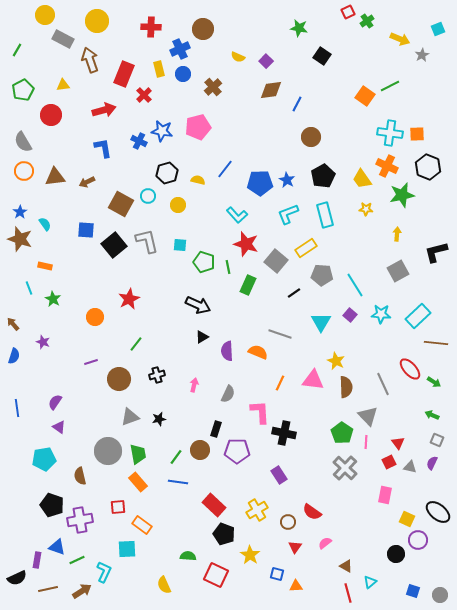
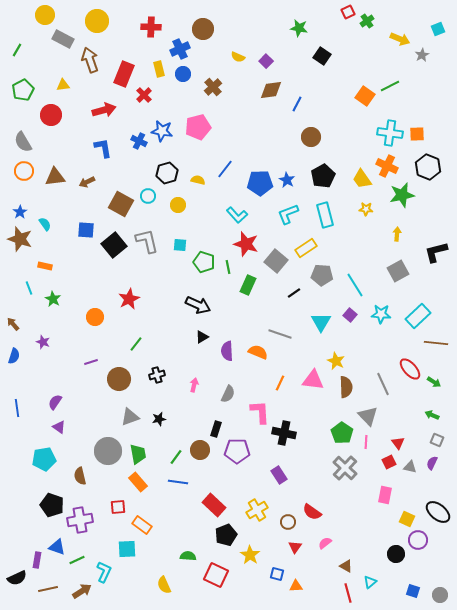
black pentagon at (224, 534): moved 2 px right, 1 px down; rotated 30 degrees clockwise
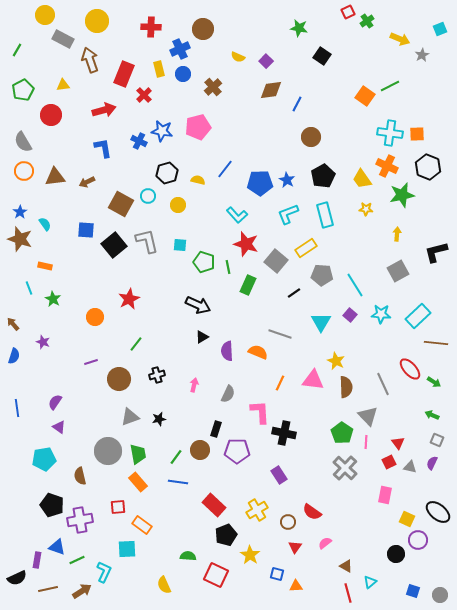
cyan square at (438, 29): moved 2 px right
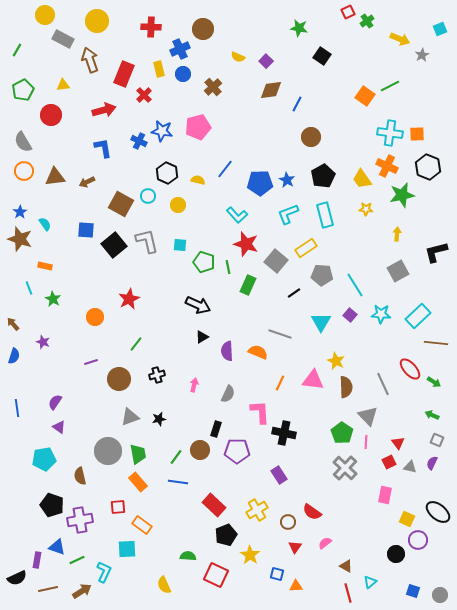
black hexagon at (167, 173): rotated 20 degrees counterclockwise
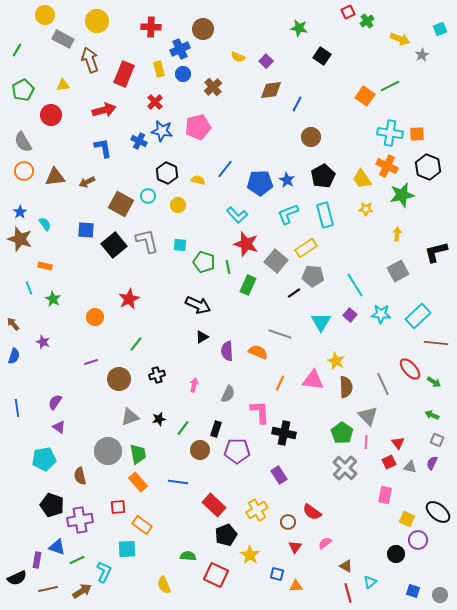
red cross at (144, 95): moved 11 px right, 7 px down
gray pentagon at (322, 275): moved 9 px left, 1 px down
green line at (176, 457): moved 7 px right, 29 px up
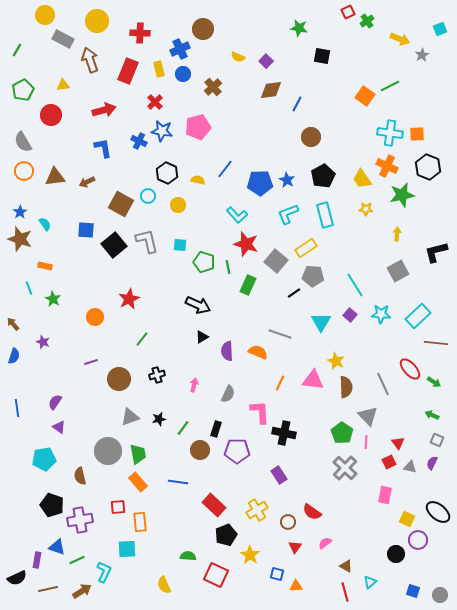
red cross at (151, 27): moved 11 px left, 6 px down
black square at (322, 56): rotated 24 degrees counterclockwise
red rectangle at (124, 74): moved 4 px right, 3 px up
green line at (136, 344): moved 6 px right, 5 px up
orange rectangle at (142, 525): moved 2 px left, 3 px up; rotated 48 degrees clockwise
red line at (348, 593): moved 3 px left, 1 px up
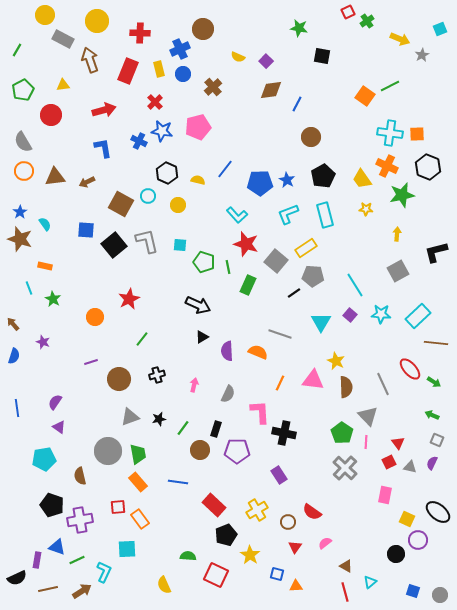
orange rectangle at (140, 522): moved 3 px up; rotated 30 degrees counterclockwise
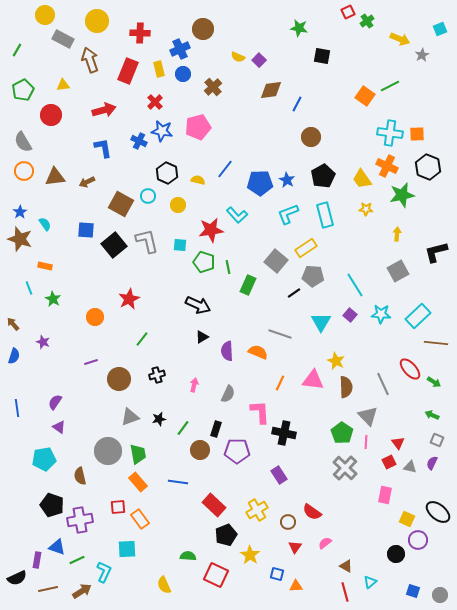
purple square at (266, 61): moved 7 px left, 1 px up
red star at (246, 244): moved 35 px left, 14 px up; rotated 25 degrees counterclockwise
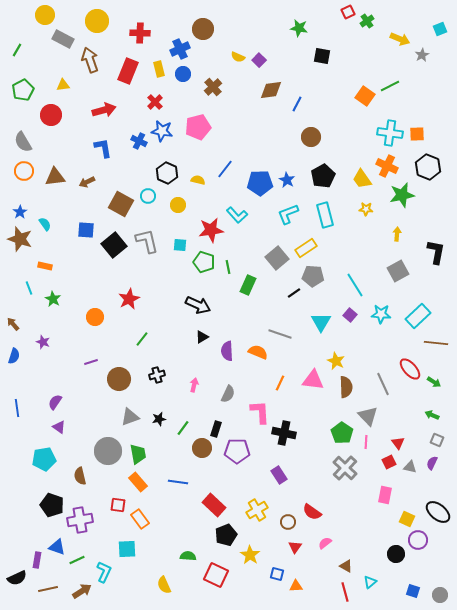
black L-shape at (436, 252): rotated 115 degrees clockwise
gray square at (276, 261): moved 1 px right, 3 px up; rotated 10 degrees clockwise
brown circle at (200, 450): moved 2 px right, 2 px up
red square at (118, 507): moved 2 px up; rotated 14 degrees clockwise
